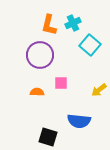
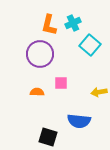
purple circle: moved 1 px up
yellow arrow: moved 2 px down; rotated 28 degrees clockwise
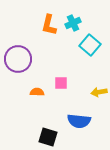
purple circle: moved 22 px left, 5 px down
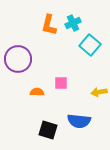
black square: moved 7 px up
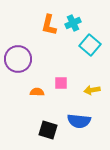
yellow arrow: moved 7 px left, 2 px up
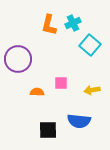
black square: rotated 18 degrees counterclockwise
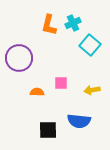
purple circle: moved 1 px right, 1 px up
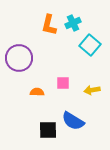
pink square: moved 2 px right
blue semicircle: moved 6 px left; rotated 25 degrees clockwise
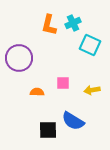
cyan square: rotated 15 degrees counterclockwise
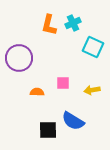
cyan square: moved 3 px right, 2 px down
